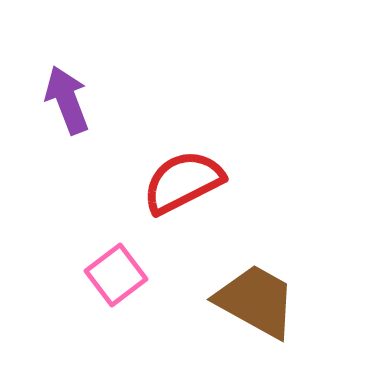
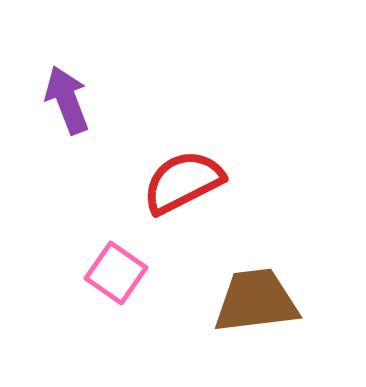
pink square: moved 2 px up; rotated 18 degrees counterclockwise
brown trapezoid: rotated 36 degrees counterclockwise
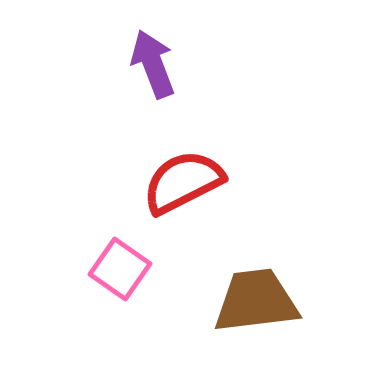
purple arrow: moved 86 px right, 36 px up
pink square: moved 4 px right, 4 px up
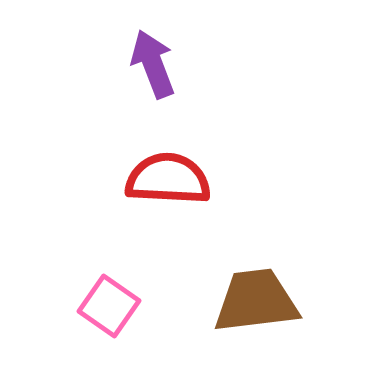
red semicircle: moved 15 px left, 3 px up; rotated 30 degrees clockwise
pink square: moved 11 px left, 37 px down
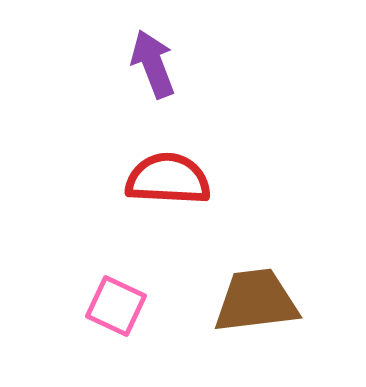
pink square: moved 7 px right; rotated 10 degrees counterclockwise
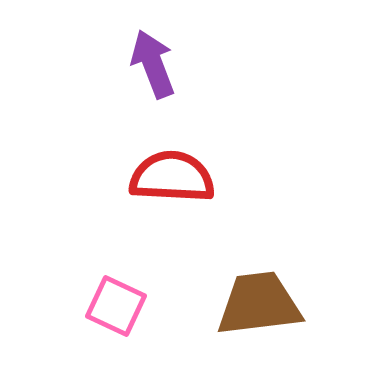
red semicircle: moved 4 px right, 2 px up
brown trapezoid: moved 3 px right, 3 px down
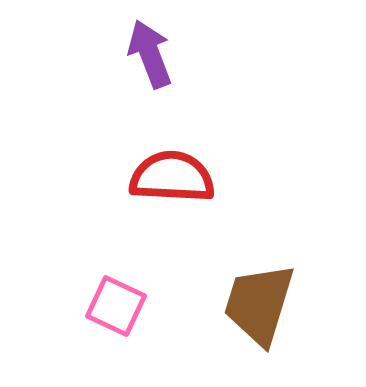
purple arrow: moved 3 px left, 10 px up
brown trapezoid: rotated 66 degrees counterclockwise
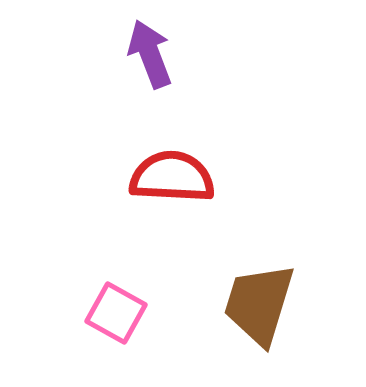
pink square: moved 7 px down; rotated 4 degrees clockwise
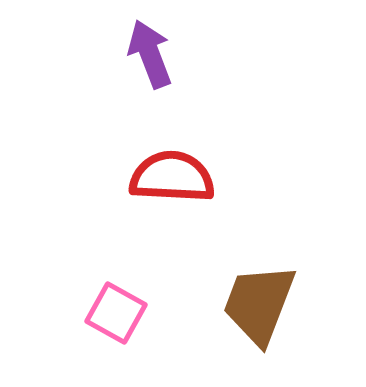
brown trapezoid: rotated 4 degrees clockwise
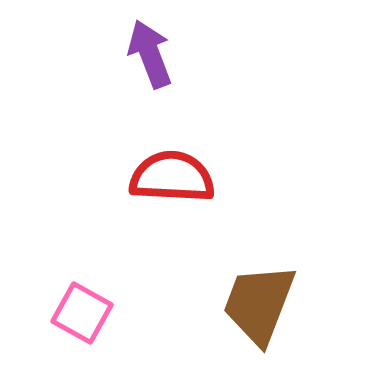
pink square: moved 34 px left
